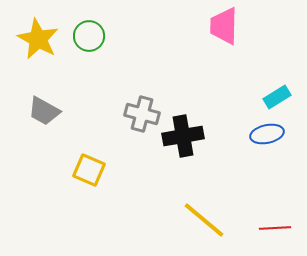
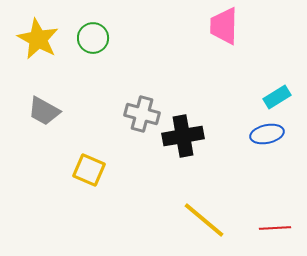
green circle: moved 4 px right, 2 px down
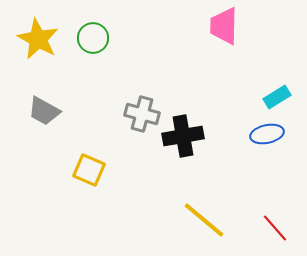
red line: rotated 52 degrees clockwise
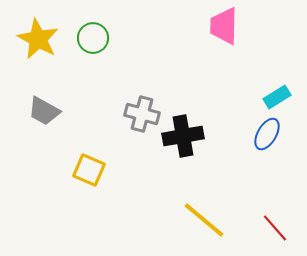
blue ellipse: rotated 48 degrees counterclockwise
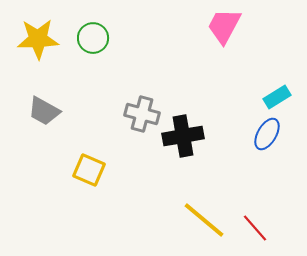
pink trapezoid: rotated 27 degrees clockwise
yellow star: rotated 30 degrees counterclockwise
red line: moved 20 px left
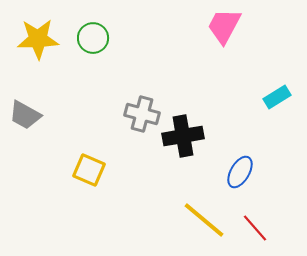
gray trapezoid: moved 19 px left, 4 px down
blue ellipse: moved 27 px left, 38 px down
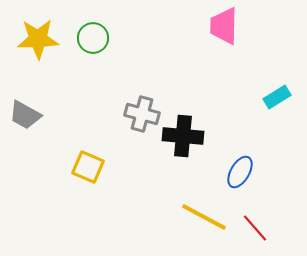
pink trapezoid: rotated 27 degrees counterclockwise
black cross: rotated 15 degrees clockwise
yellow square: moved 1 px left, 3 px up
yellow line: moved 3 px up; rotated 12 degrees counterclockwise
